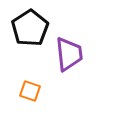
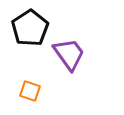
purple trapezoid: rotated 30 degrees counterclockwise
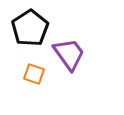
orange square: moved 4 px right, 17 px up
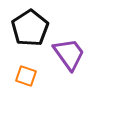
orange square: moved 8 px left, 2 px down
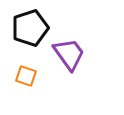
black pentagon: rotated 15 degrees clockwise
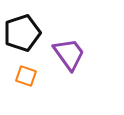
black pentagon: moved 8 px left, 5 px down
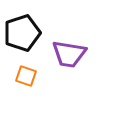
purple trapezoid: rotated 135 degrees clockwise
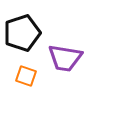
purple trapezoid: moved 4 px left, 4 px down
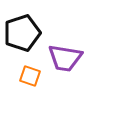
orange square: moved 4 px right
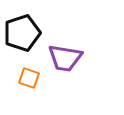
orange square: moved 1 px left, 2 px down
